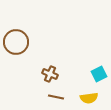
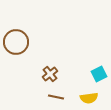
brown cross: rotated 28 degrees clockwise
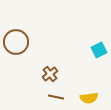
cyan square: moved 24 px up
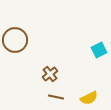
brown circle: moved 1 px left, 2 px up
yellow semicircle: rotated 18 degrees counterclockwise
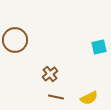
cyan square: moved 3 px up; rotated 14 degrees clockwise
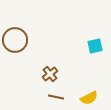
cyan square: moved 4 px left, 1 px up
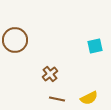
brown line: moved 1 px right, 2 px down
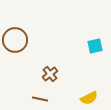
brown line: moved 17 px left
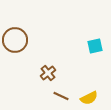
brown cross: moved 2 px left, 1 px up
brown line: moved 21 px right, 3 px up; rotated 14 degrees clockwise
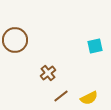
brown line: rotated 63 degrees counterclockwise
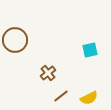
cyan square: moved 5 px left, 4 px down
